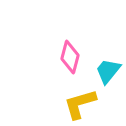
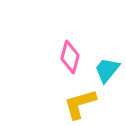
cyan trapezoid: moved 1 px left, 1 px up
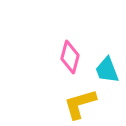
cyan trapezoid: rotated 60 degrees counterclockwise
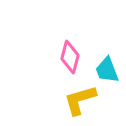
yellow L-shape: moved 4 px up
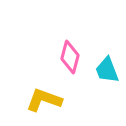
yellow L-shape: moved 36 px left; rotated 36 degrees clockwise
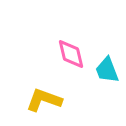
pink diamond: moved 1 px right, 3 px up; rotated 28 degrees counterclockwise
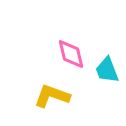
yellow L-shape: moved 8 px right, 4 px up
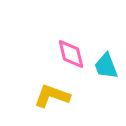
cyan trapezoid: moved 1 px left, 4 px up
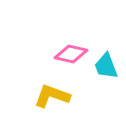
pink diamond: rotated 64 degrees counterclockwise
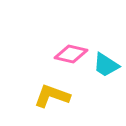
cyan trapezoid: moved 1 px up; rotated 36 degrees counterclockwise
